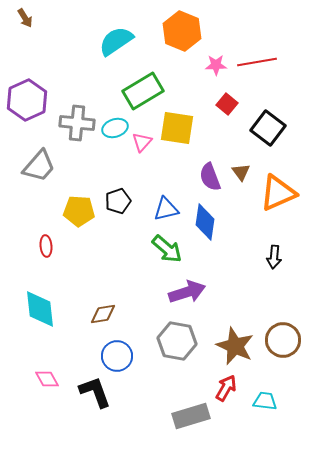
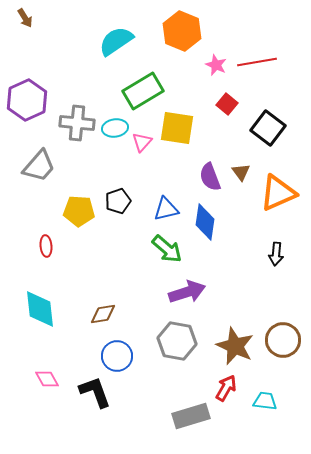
pink star: rotated 25 degrees clockwise
cyan ellipse: rotated 10 degrees clockwise
black arrow: moved 2 px right, 3 px up
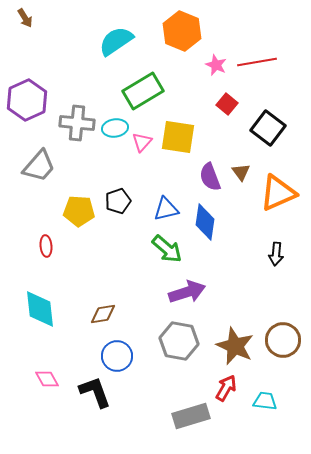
yellow square: moved 1 px right, 9 px down
gray hexagon: moved 2 px right
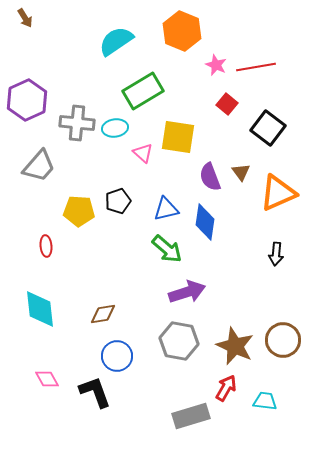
red line: moved 1 px left, 5 px down
pink triangle: moved 1 px right, 11 px down; rotated 30 degrees counterclockwise
